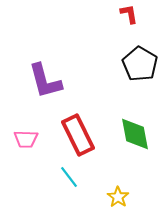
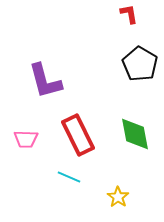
cyan line: rotated 30 degrees counterclockwise
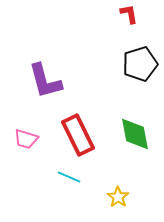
black pentagon: rotated 24 degrees clockwise
pink trapezoid: rotated 15 degrees clockwise
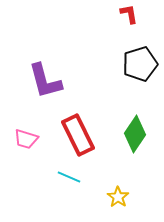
green diamond: rotated 45 degrees clockwise
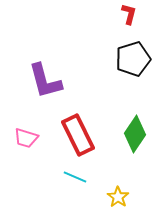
red L-shape: rotated 25 degrees clockwise
black pentagon: moved 7 px left, 5 px up
pink trapezoid: moved 1 px up
cyan line: moved 6 px right
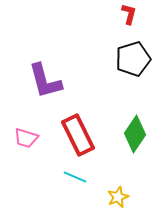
yellow star: rotated 15 degrees clockwise
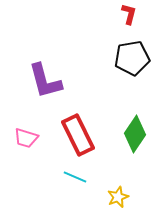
black pentagon: moved 1 px left, 1 px up; rotated 8 degrees clockwise
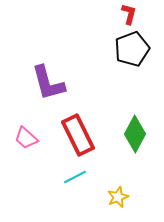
black pentagon: moved 9 px up; rotated 12 degrees counterclockwise
purple L-shape: moved 3 px right, 2 px down
green diamond: rotated 6 degrees counterclockwise
pink trapezoid: rotated 25 degrees clockwise
cyan line: rotated 50 degrees counterclockwise
